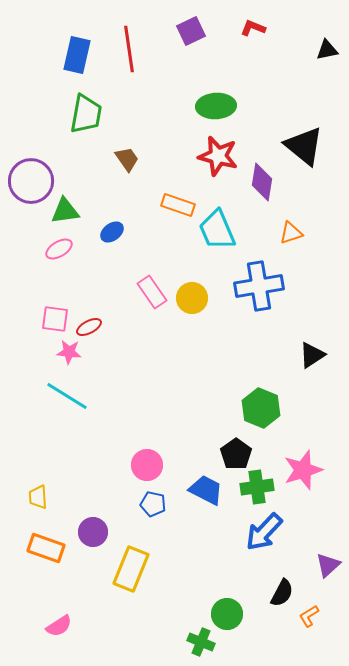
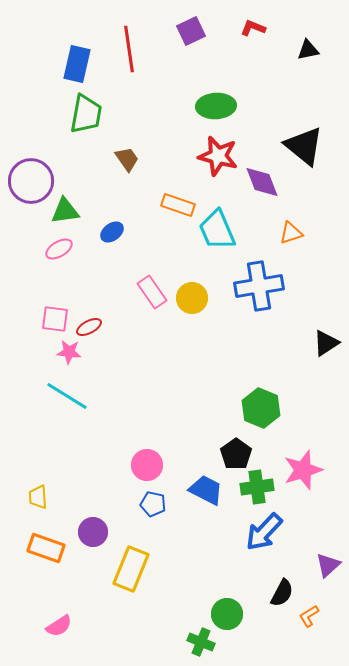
black triangle at (327, 50): moved 19 px left
blue rectangle at (77, 55): moved 9 px down
purple diamond at (262, 182): rotated 30 degrees counterclockwise
black triangle at (312, 355): moved 14 px right, 12 px up
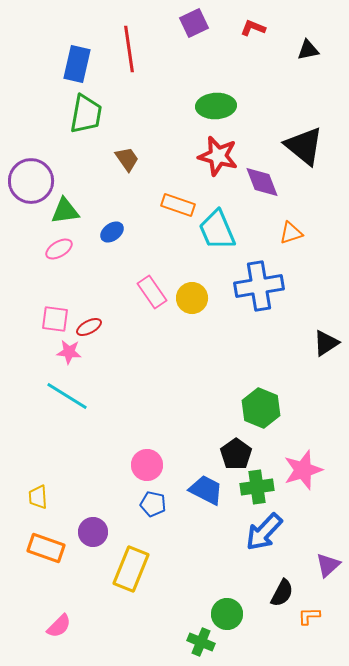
purple square at (191, 31): moved 3 px right, 8 px up
orange L-shape at (309, 616): rotated 30 degrees clockwise
pink semicircle at (59, 626): rotated 12 degrees counterclockwise
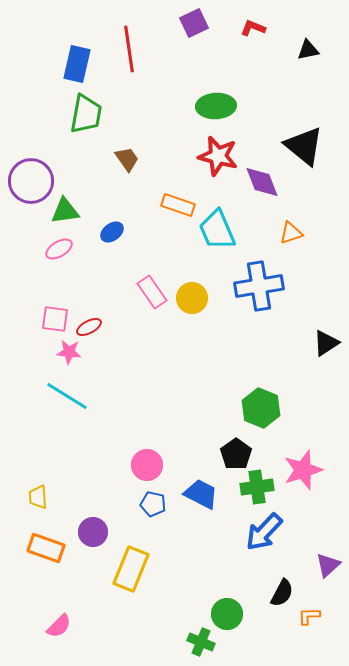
blue trapezoid at (206, 490): moved 5 px left, 4 px down
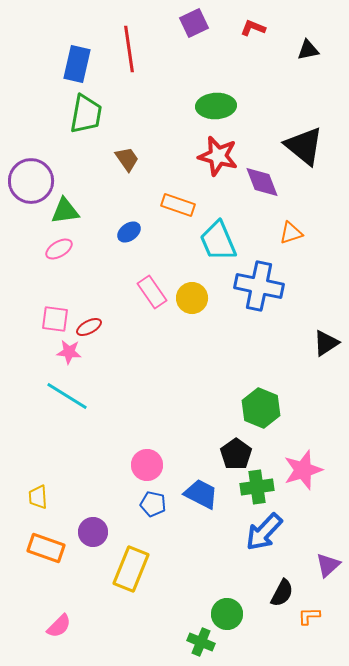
cyan trapezoid at (217, 230): moved 1 px right, 11 px down
blue ellipse at (112, 232): moved 17 px right
blue cross at (259, 286): rotated 21 degrees clockwise
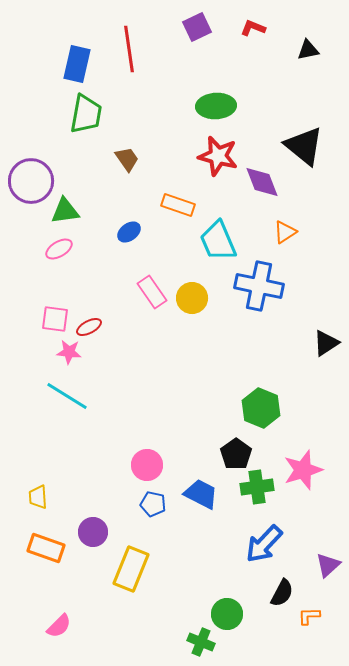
purple square at (194, 23): moved 3 px right, 4 px down
orange triangle at (291, 233): moved 6 px left, 1 px up; rotated 15 degrees counterclockwise
blue arrow at (264, 532): moved 12 px down
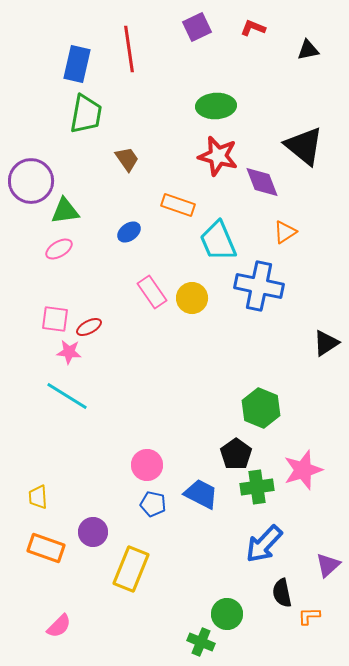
black semicircle at (282, 593): rotated 140 degrees clockwise
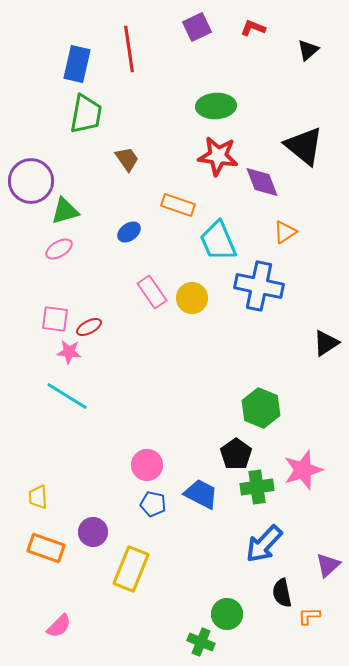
black triangle at (308, 50): rotated 30 degrees counterclockwise
red star at (218, 156): rotated 6 degrees counterclockwise
green triangle at (65, 211): rotated 8 degrees counterclockwise
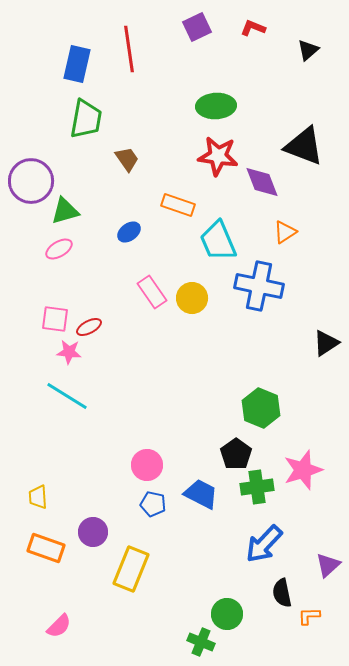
green trapezoid at (86, 114): moved 5 px down
black triangle at (304, 146): rotated 18 degrees counterclockwise
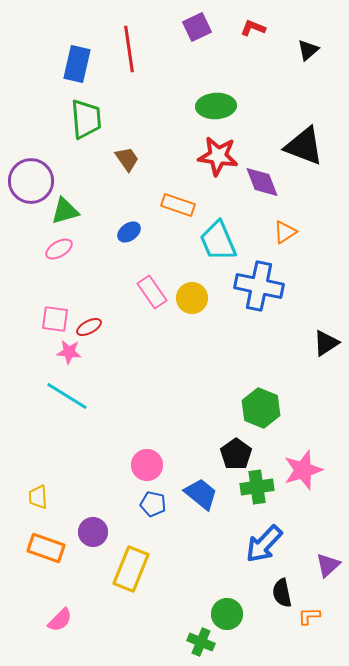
green trapezoid at (86, 119): rotated 15 degrees counterclockwise
blue trapezoid at (201, 494): rotated 12 degrees clockwise
pink semicircle at (59, 626): moved 1 px right, 6 px up
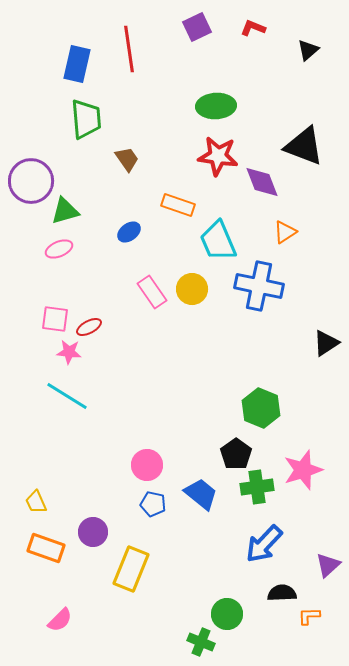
pink ellipse at (59, 249): rotated 8 degrees clockwise
yellow circle at (192, 298): moved 9 px up
yellow trapezoid at (38, 497): moved 2 px left, 5 px down; rotated 20 degrees counterclockwise
black semicircle at (282, 593): rotated 100 degrees clockwise
